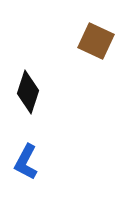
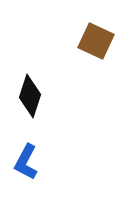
black diamond: moved 2 px right, 4 px down
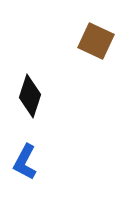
blue L-shape: moved 1 px left
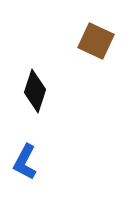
black diamond: moved 5 px right, 5 px up
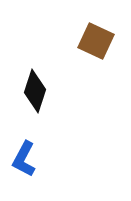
blue L-shape: moved 1 px left, 3 px up
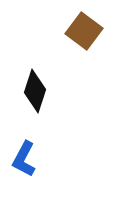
brown square: moved 12 px left, 10 px up; rotated 12 degrees clockwise
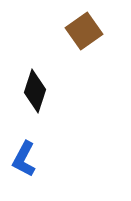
brown square: rotated 18 degrees clockwise
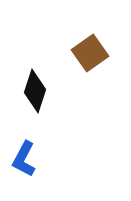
brown square: moved 6 px right, 22 px down
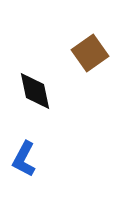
black diamond: rotated 30 degrees counterclockwise
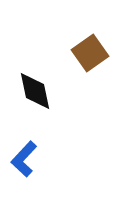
blue L-shape: rotated 15 degrees clockwise
